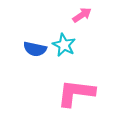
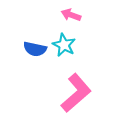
pink arrow: moved 11 px left; rotated 126 degrees counterclockwise
pink L-shape: rotated 132 degrees clockwise
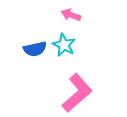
blue semicircle: rotated 25 degrees counterclockwise
pink L-shape: moved 1 px right
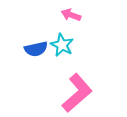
cyan star: moved 2 px left
blue semicircle: moved 1 px right
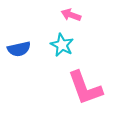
blue semicircle: moved 17 px left
pink L-shape: moved 8 px right, 5 px up; rotated 111 degrees clockwise
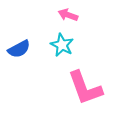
pink arrow: moved 3 px left
blue semicircle: rotated 15 degrees counterclockwise
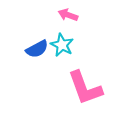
blue semicircle: moved 18 px right
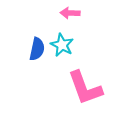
pink arrow: moved 2 px right, 2 px up; rotated 18 degrees counterclockwise
blue semicircle: rotated 50 degrees counterclockwise
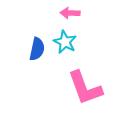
cyan star: moved 3 px right, 3 px up
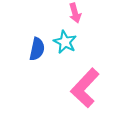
pink arrow: moved 5 px right; rotated 108 degrees counterclockwise
pink L-shape: rotated 63 degrees clockwise
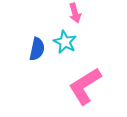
pink L-shape: moved 2 px up; rotated 15 degrees clockwise
